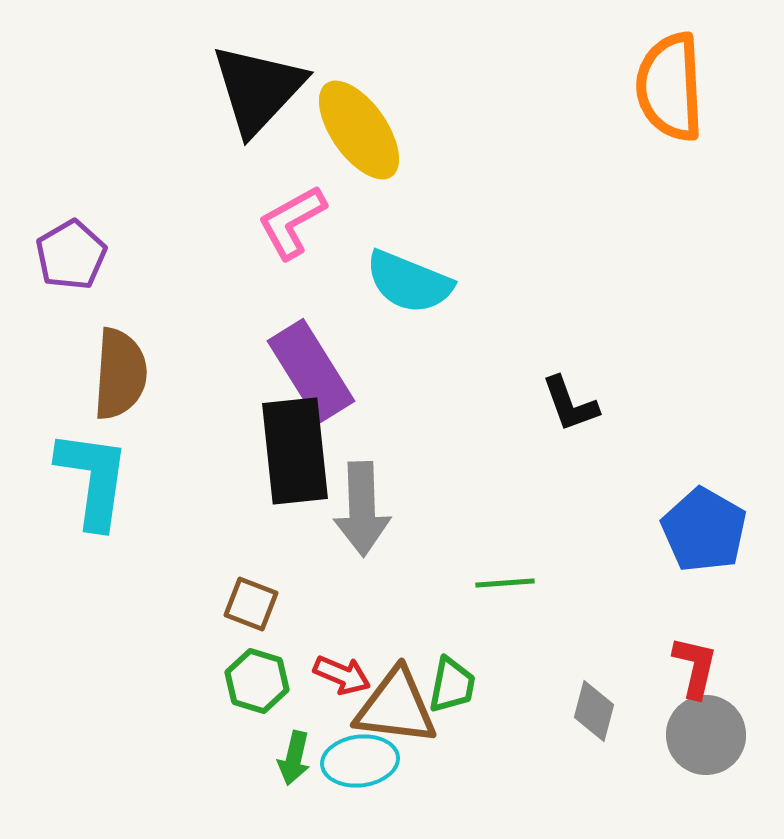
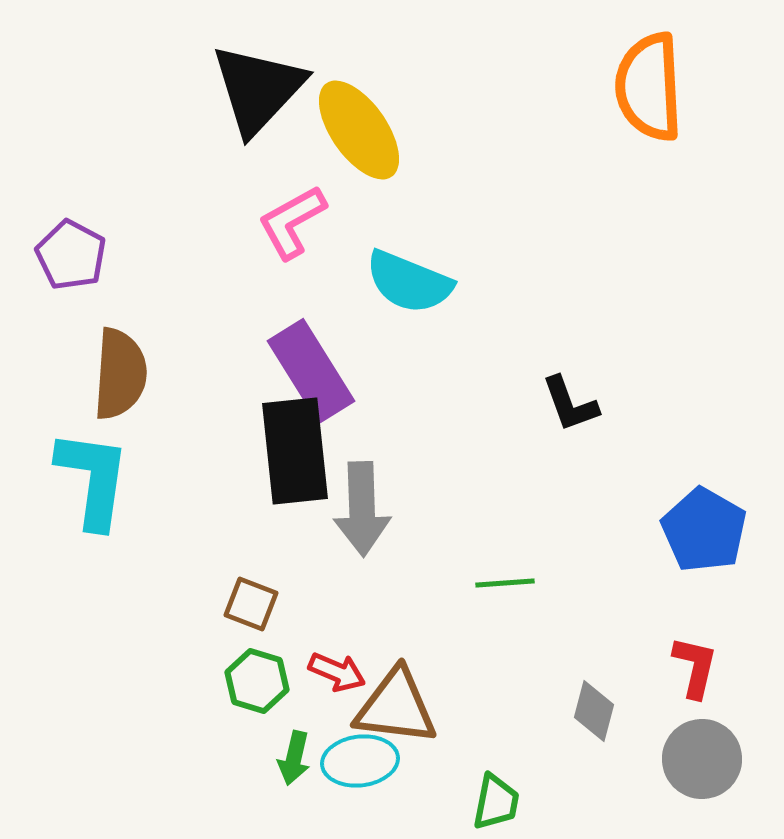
orange semicircle: moved 21 px left
purple pentagon: rotated 14 degrees counterclockwise
red arrow: moved 5 px left, 3 px up
green trapezoid: moved 44 px right, 117 px down
gray circle: moved 4 px left, 24 px down
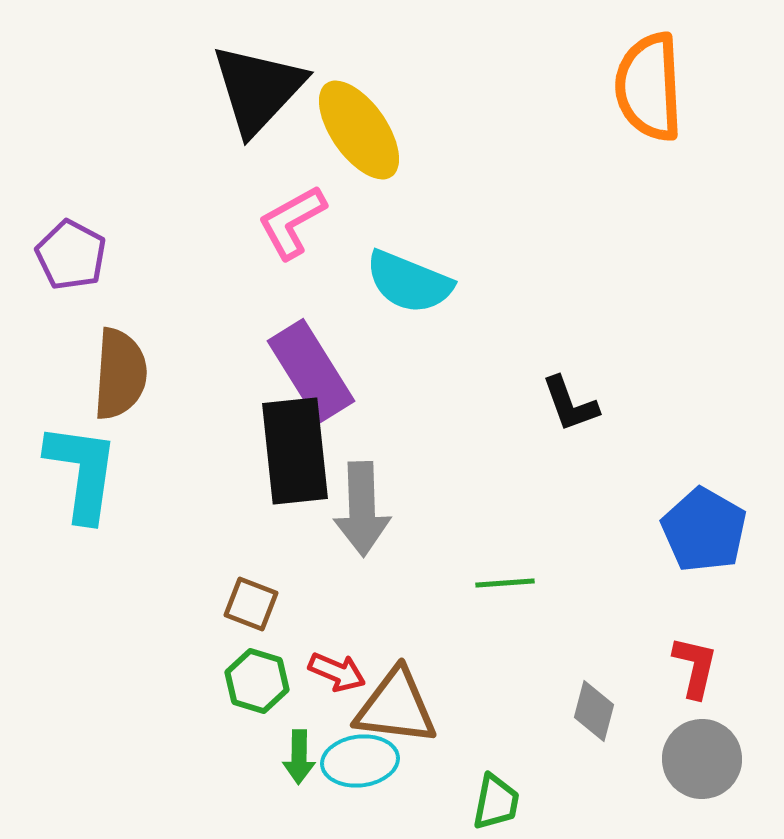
cyan L-shape: moved 11 px left, 7 px up
green arrow: moved 5 px right, 1 px up; rotated 12 degrees counterclockwise
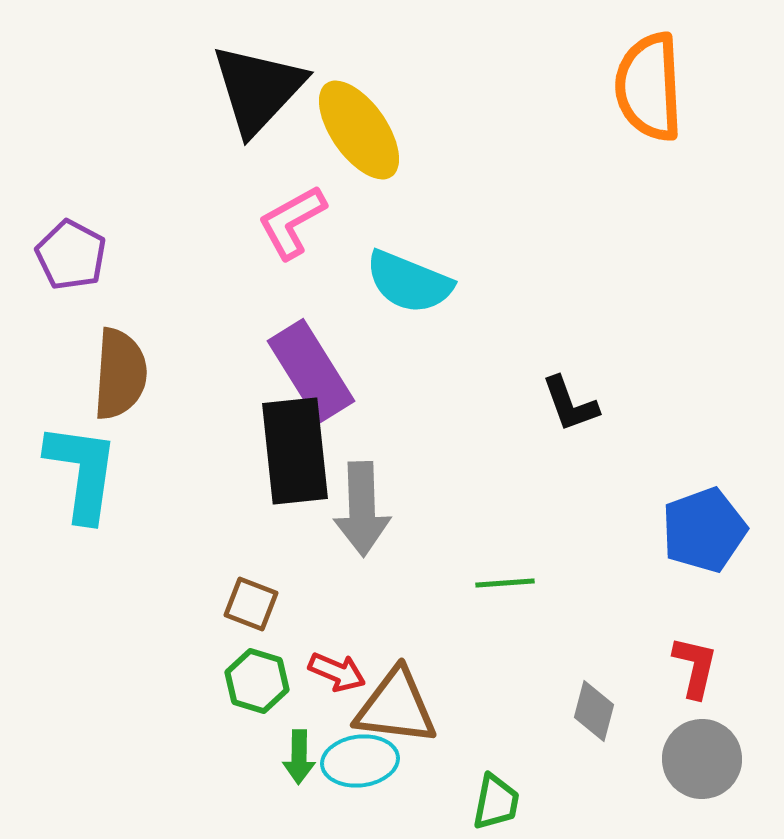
blue pentagon: rotated 22 degrees clockwise
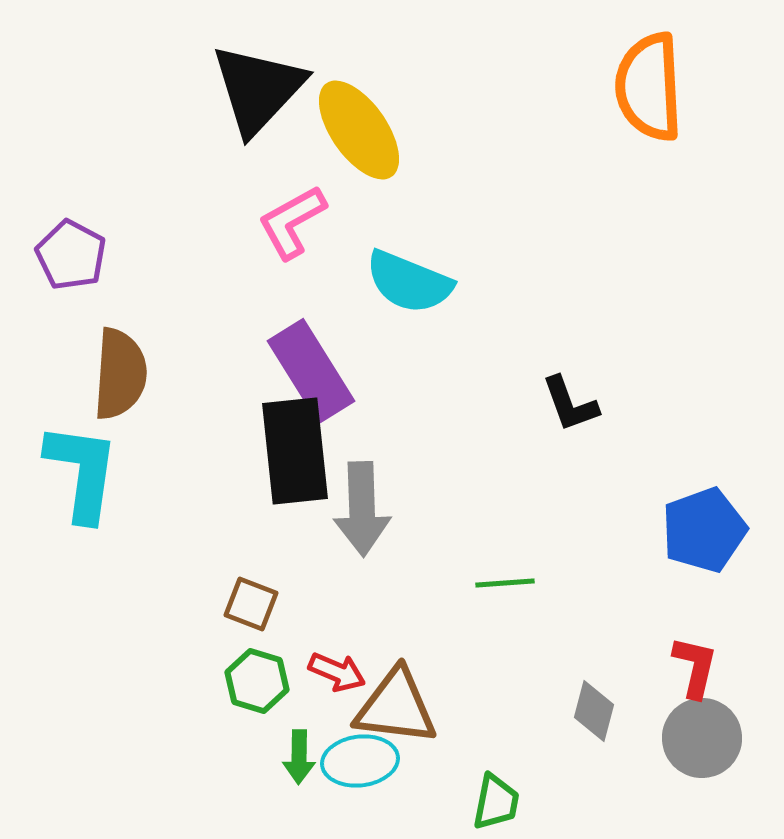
gray circle: moved 21 px up
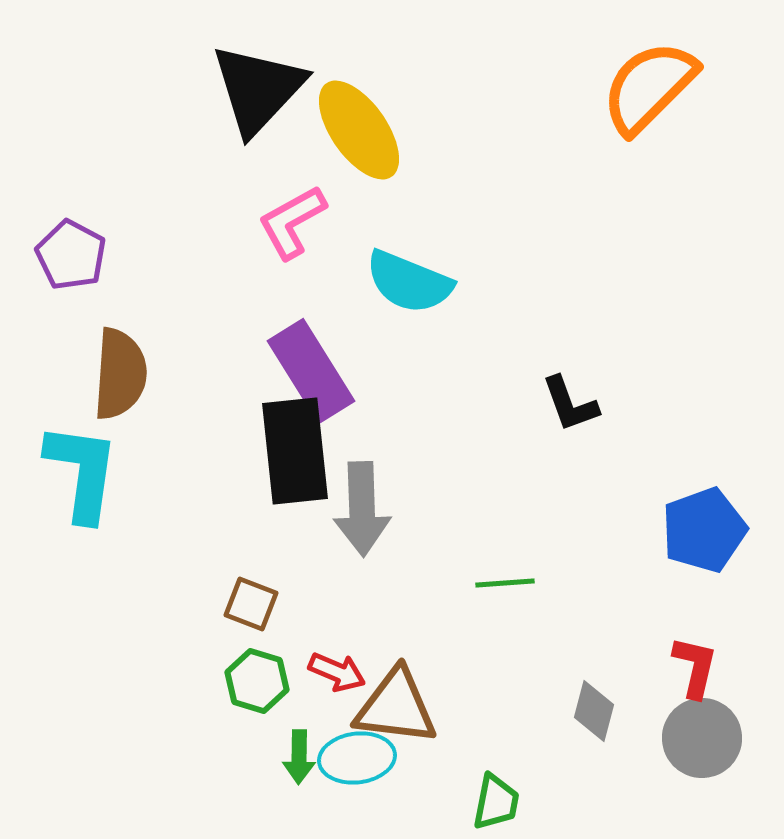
orange semicircle: rotated 48 degrees clockwise
cyan ellipse: moved 3 px left, 3 px up
